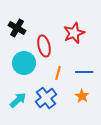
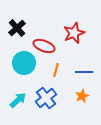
black cross: rotated 18 degrees clockwise
red ellipse: rotated 55 degrees counterclockwise
orange line: moved 2 px left, 3 px up
orange star: rotated 16 degrees clockwise
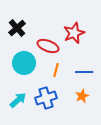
red ellipse: moved 4 px right
blue cross: rotated 20 degrees clockwise
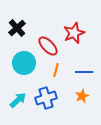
red ellipse: rotated 25 degrees clockwise
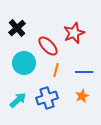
blue cross: moved 1 px right
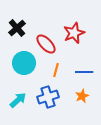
red ellipse: moved 2 px left, 2 px up
blue cross: moved 1 px right, 1 px up
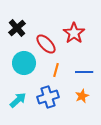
red star: rotated 15 degrees counterclockwise
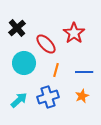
cyan arrow: moved 1 px right
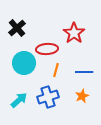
red ellipse: moved 1 px right, 5 px down; rotated 50 degrees counterclockwise
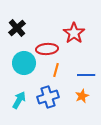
blue line: moved 2 px right, 3 px down
cyan arrow: rotated 18 degrees counterclockwise
